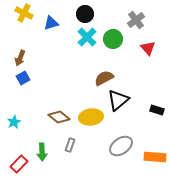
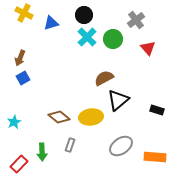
black circle: moved 1 px left, 1 px down
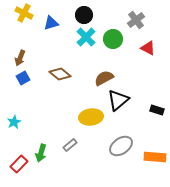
cyan cross: moved 1 px left
red triangle: rotated 21 degrees counterclockwise
brown diamond: moved 1 px right, 43 px up
gray rectangle: rotated 32 degrees clockwise
green arrow: moved 1 px left, 1 px down; rotated 18 degrees clockwise
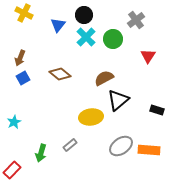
blue triangle: moved 7 px right, 2 px down; rotated 35 degrees counterclockwise
red triangle: moved 8 px down; rotated 35 degrees clockwise
orange rectangle: moved 6 px left, 7 px up
red rectangle: moved 7 px left, 6 px down
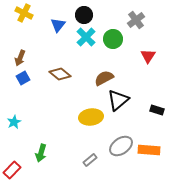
gray rectangle: moved 20 px right, 15 px down
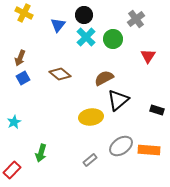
gray cross: moved 1 px up
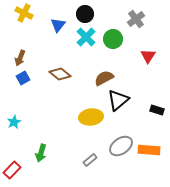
black circle: moved 1 px right, 1 px up
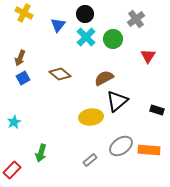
black triangle: moved 1 px left, 1 px down
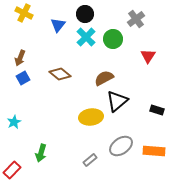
orange rectangle: moved 5 px right, 1 px down
